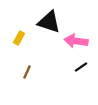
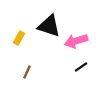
black triangle: moved 4 px down
pink arrow: rotated 25 degrees counterclockwise
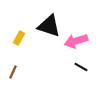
black line: rotated 64 degrees clockwise
brown line: moved 14 px left
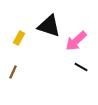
pink arrow: rotated 25 degrees counterclockwise
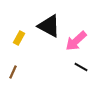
black triangle: rotated 10 degrees clockwise
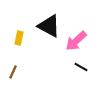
yellow rectangle: rotated 16 degrees counterclockwise
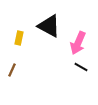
pink arrow: moved 2 px right, 2 px down; rotated 25 degrees counterclockwise
brown line: moved 1 px left, 2 px up
